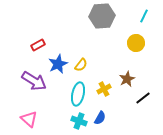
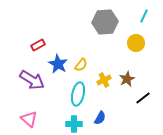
gray hexagon: moved 3 px right, 6 px down
blue star: rotated 18 degrees counterclockwise
purple arrow: moved 2 px left, 1 px up
yellow cross: moved 9 px up
cyan cross: moved 5 px left, 3 px down; rotated 21 degrees counterclockwise
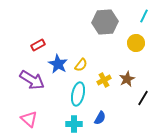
black line: rotated 21 degrees counterclockwise
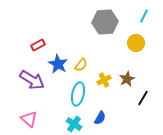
cyan cross: rotated 35 degrees clockwise
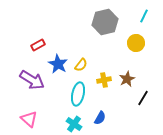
gray hexagon: rotated 10 degrees counterclockwise
yellow cross: rotated 16 degrees clockwise
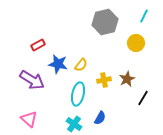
blue star: rotated 18 degrees counterclockwise
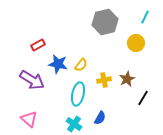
cyan line: moved 1 px right, 1 px down
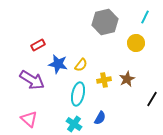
black line: moved 9 px right, 1 px down
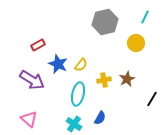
blue star: rotated 12 degrees clockwise
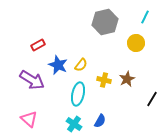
blue star: moved 1 px down
yellow cross: rotated 24 degrees clockwise
blue semicircle: moved 3 px down
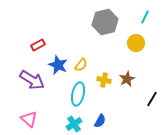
cyan cross: rotated 21 degrees clockwise
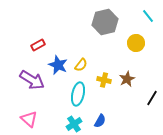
cyan line: moved 3 px right, 1 px up; rotated 64 degrees counterclockwise
black line: moved 1 px up
